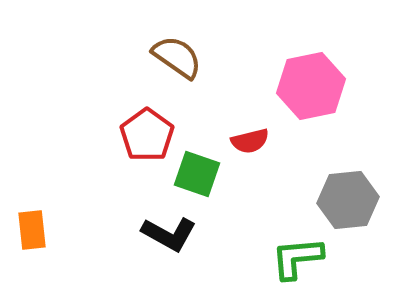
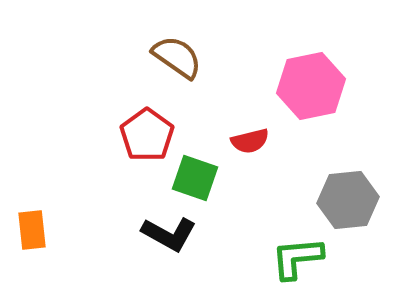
green square: moved 2 px left, 4 px down
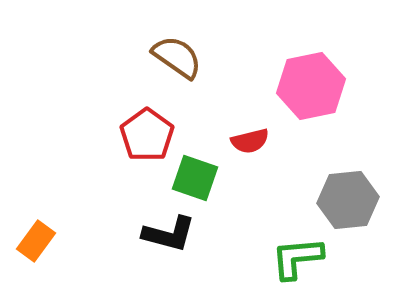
orange rectangle: moved 4 px right, 11 px down; rotated 42 degrees clockwise
black L-shape: rotated 14 degrees counterclockwise
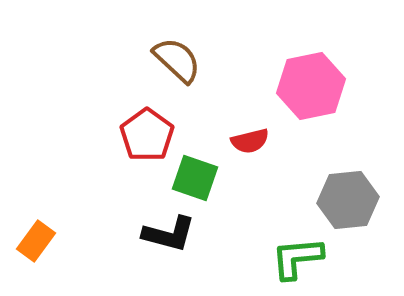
brown semicircle: moved 3 px down; rotated 8 degrees clockwise
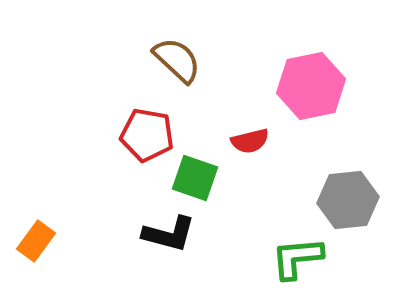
red pentagon: rotated 26 degrees counterclockwise
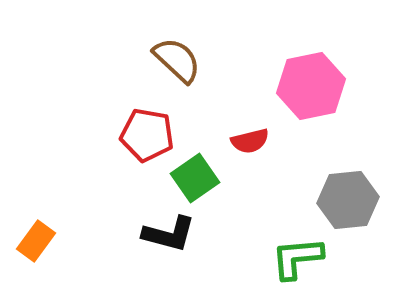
green square: rotated 36 degrees clockwise
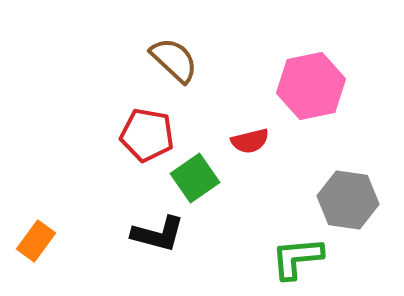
brown semicircle: moved 3 px left
gray hexagon: rotated 14 degrees clockwise
black L-shape: moved 11 px left
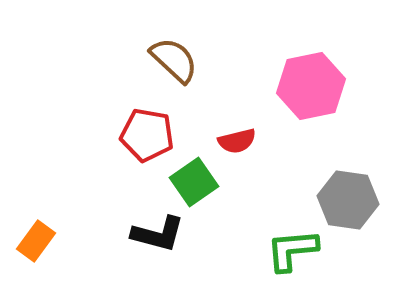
red semicircle: moved 13 px left
green square: moved 1 px left, 4 px down
green L-shape: moved 5 px left, 8 px up
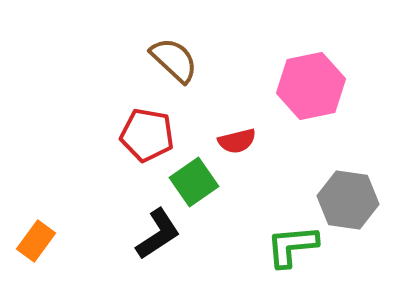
black L-shape: rotated 48 degrees counterclockwise
green L-shape: moved 4 px up
